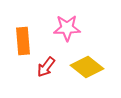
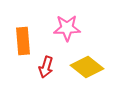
red arrow: rotated 20 degrees counterclockwise
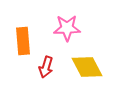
yellow diamond: rotated 24 degrees clockwise
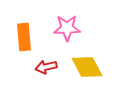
orange rectangle: moved 1 px right, 4 px up
red arrow: rotated 60 degrees clockwise
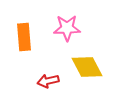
red arrow: moved 2 px right, 14 px down
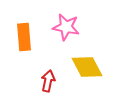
pink star: moved 1 px left, 1 px up; rotated 12 degrees clockwise
red arrow: rotated 115 degrees clockwise
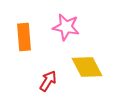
red arrow: rotated 20 degrees clockwise
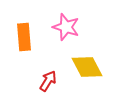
pink star: rotated 8 degrees clockwise
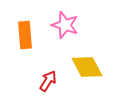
pink star: moved 1 px left, 2 px up
orange rectangle: moved 1 px right, 2 px up
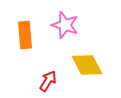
yellow diamond: moved 2 px up
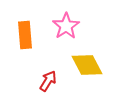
pink star: moved 1 px right, 1 px down; rotated 20 degrees clockwise
